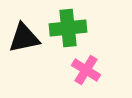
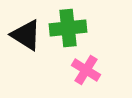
black triangle: moved 2 px right, 3 px up; rotated 44 degrees clockwise
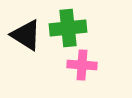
pink cross: moved 4 px left, 5 px up; rotated 28 degrees counterclockwise
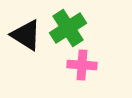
green cross: rotated 27 degrees counterclockwise
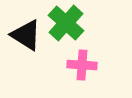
green cross: moved 2 px left, 5 px up; rotated 15 degrees counterclockwise
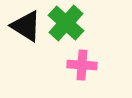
black triangle: moved 9 px up
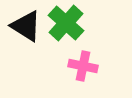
pink cross: moved 1 px right, 1 px down; rotated 8 degrees clockwise
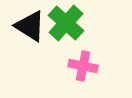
black triangle: moved 4 px right
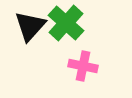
black triangle: rotated 40 degrees clockwise
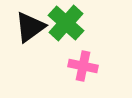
black triangle: moved 1 px down; rotated 12 degrees clockwise
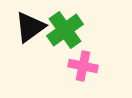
green cross: moved 1 px left, 7 px down; rotated 12 degrees clockwise
